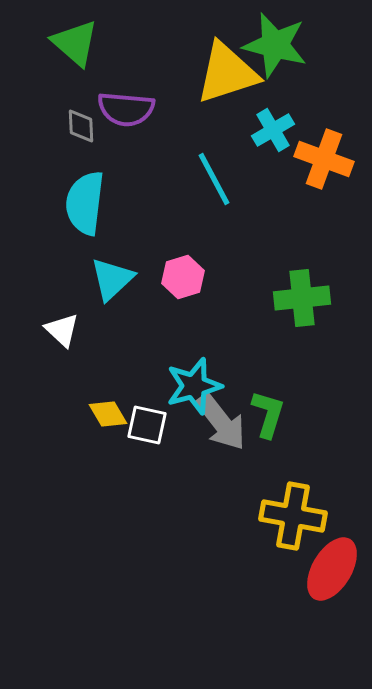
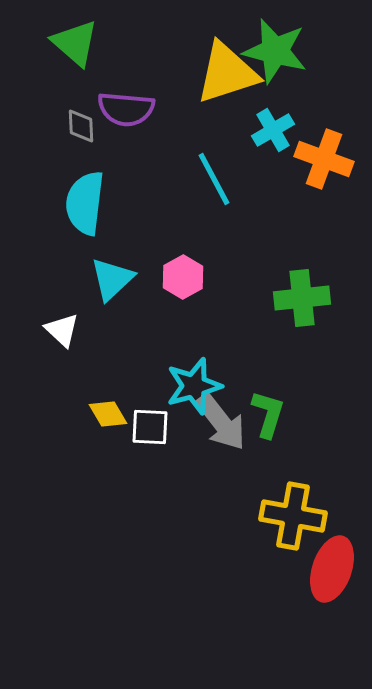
green star: moved 6 px down
pink hexagon: rotated 12 degrees counterclockwise
white square: moved 3 px right, 2 px down; rotated 9 degrees counterclockwise
red ellipse: rotated 12 degrees counterclockwise
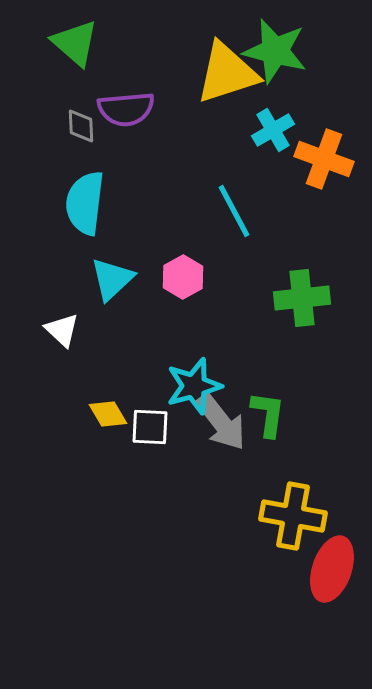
purple semicircle: rotated 10 degrees counterclockwise
cyan line: moved 20 px right, 32 px down
green L-shape: rotated 9 degrees counterclockwise
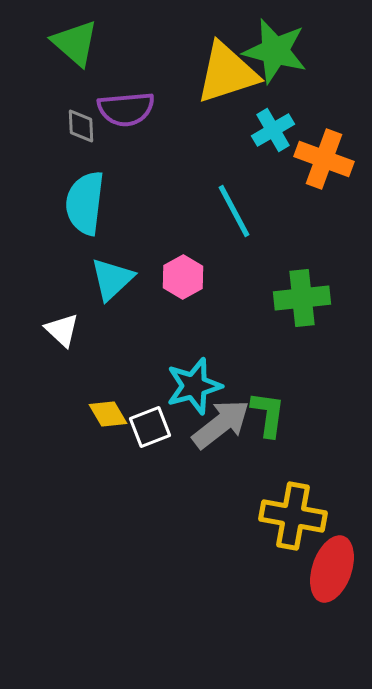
gray arrow: moved 2 px down; rotated 90 degrees counterclockwise
white square: rotated 24 degrees counterclockwise
